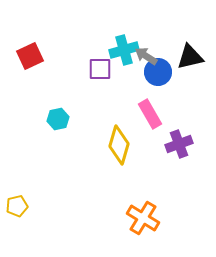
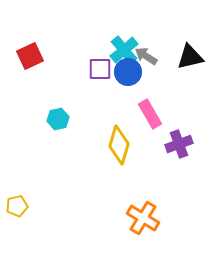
cyan cross: rotated 24 degrees counterclockwise
blue circle: moved 30 px left
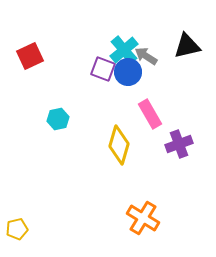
black triangle: moved 3 px left, 11 px up
purple square: moved 3 px right; rotated 20 degrees clockwise
yellow pentagon: moved 23 px down
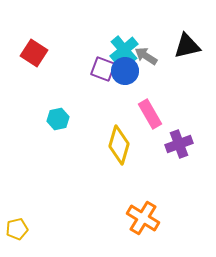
red square: moved 4 px right, 3 px up; rotated 32 degrees counterclockwise
blue circle: moved 3 px left, 1 px up
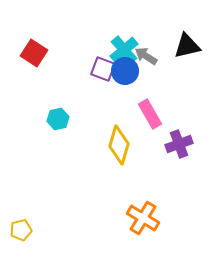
yellow pentagon: moved 4 px right, 1 px down
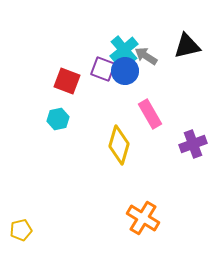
red square: moved 33 px right, 28 px down; rotated 12 degrees counterclockwise
purple cross: moved 14 px right
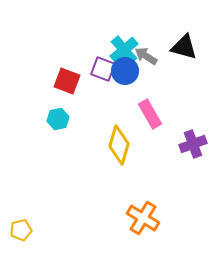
black triangle: moved 3 px left, 1 px down; rotated 28 degrees clockwise
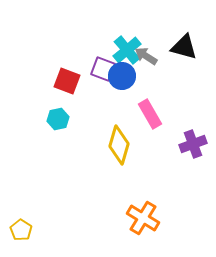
cyan cross: moved 3 px right
blue circle: moved 3 px left, 5 px down
yellow pentagon: rotated 25 degrees counterclockwise
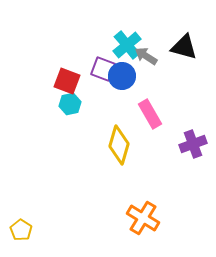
cyan cross: moved 5 px up
cyan hexagon: moved 12 px right, 15 px up
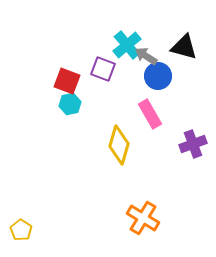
blue circle: moved 36 px right
